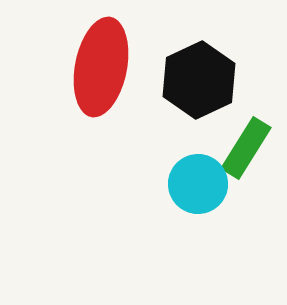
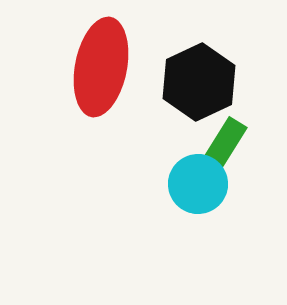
black hexagon: moved 2 px down
green rectangle: moved 24 px left
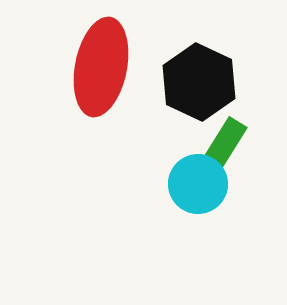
black hexagon: rotated 10 degrees counterclockwise
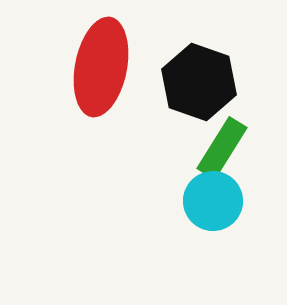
black hexagon: rotated 6 degrees counterclockwise
cyan circle: moved 15 px right, 17 px down
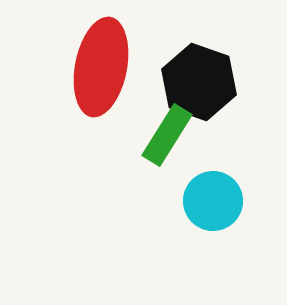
green rectangle: moved 55 px left, 13 px up
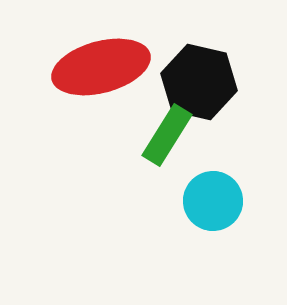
red ellipse: rotated 64 degrees clockwise
black hexagon: rotated 6 degrees counterclockwise
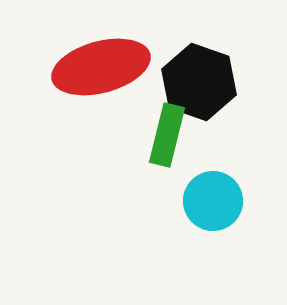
black hexagon: rotated 6 degrees clockwise
green rectangle: rotated 18 degrees counterclockwise
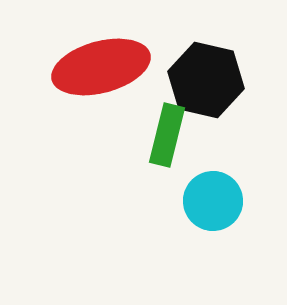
black hexagon: moved 7 px right, 2 px up; rotated 6 degrees counterclockwise
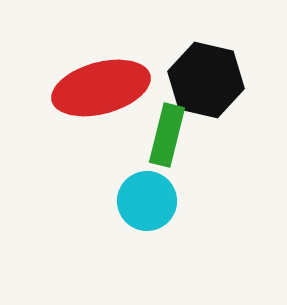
red ellipse: moved 21 px down
cyan circle: moved 66 px left
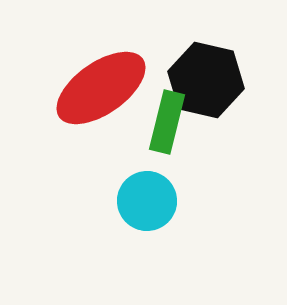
red ellipse: rotated 20 degrees counterclockwise
green rectangle: moved 13 px up
